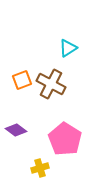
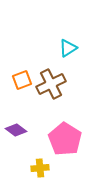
brown cross: rotated 36 degrees clockwise
yellow cross: rotated 12 degrees clockwise
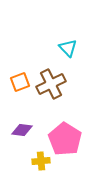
cyan triangle: rotated 42 degrees counterclockwise
orange square: moved 2 px left, 2 px down
purple diamond: moved 6 px right; rotated 30 degrees counterclockwise
yellow cross: moved 1 px right, 7 px up
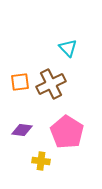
orange square: rotated 12 degrees clockwise
pink pentagon: moved 2 px right, 7 px up
yellow cross: rotated 12 degrees clockwise
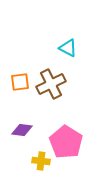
cyan triangle: rotated 18 degrees counterclockwise
pink pentagon: moved 1 px left, 10 px down
